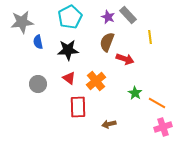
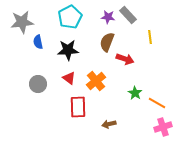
purple star: rotated 16 degrees counterclockwise
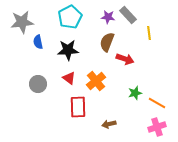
yellow line: moved 1 px left, 4 px up
green star: rotated 24 degrees clockwise
pink cross: moved 6 px left
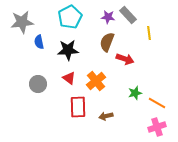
blue semicircle: moved 1 px right
brown arrow: moved 3 px left, 8 px up
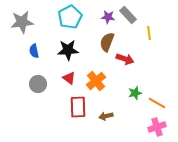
blue semicircle: moved 5 px left, 9 px down
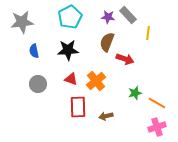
yellow line: moved 1 px left; rotated 16 degrees clockwise
red triangle: moved 2 px right, 1 px down; rotated 16 degrees counterclockwise
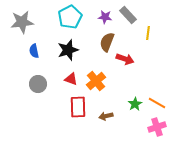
purple star: moved 3 px left
black star: rotated 15 degrees counterclockwise
green star: moved 11 px down; rotated 16 degrees counterclockwise
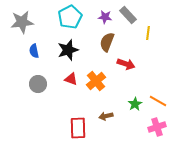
red arrow: moved 1 px right, 5 px down
orange line: moved 1 px right, 2 px up
red rectangle: moved 21 px down
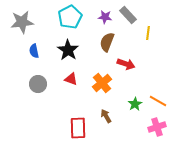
black star: rotated 20 degrees counterclockwise
orange cross: moved 6 px right, 2 px down
brown arrow: rotated 72 degrees clockwise
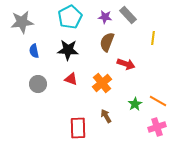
yellow line: moved 5 px right, 5 px down
black star: rotated 30 degrees counterclockwise
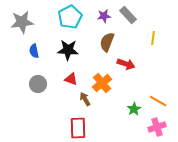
purple star: moved 1 px left, 1 px up; rotated 16 degrees counterclockwise
green star: moved 1 px left, 5 px down
brown arrow: moved 21 px left, 17 px up
